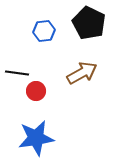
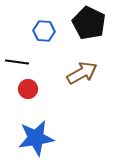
blue hexagon: rotated 10 degrees clockwise
black line: moved 11 px up
red circle: moved 8 px left, 2 px up
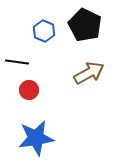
black pentagon: moved 4 px left, 2 px down
blue hexagon: rotated 20 degrees clockwise
brown arrow: moved 7 px right
red circle: moved 1 px right, 1 px down
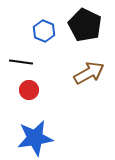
black line: moved 4 px right
blue star: moved 1 px left
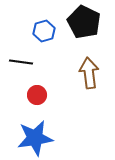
black pentagon: moved 1 px left, 3 px up
blue hexagon: rotated 20 degrees clockwise
brown arrow: rotated 68 degrees counterclockwise
red circle: moved 8 px right, 5 px down
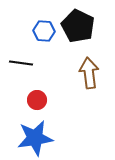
black pentagon: moved 6 px left, 4 px down
blue hexagon: rotated 20 degrees clockwise
black line: moved 1 px down
red circle: moved 5 px down
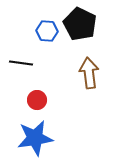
black pentagon: moved 2 px right, 2 px up
blue hexagon: moved 3 px right
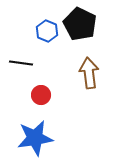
blue hexagon: rotated 20 degrees clockwise
red circle: moved 4 px right, 5 px up
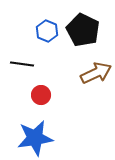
black pentagon: moved 3 px right, 6 px down
black line: moved 1 px right, 1 px down
brown arrow: moved 7 px right; rotated 72 degrees clockwise
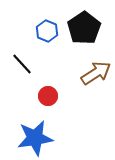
black pentagon: moved 1 px right, 2 px up; rotated 12 degrees clockwise
black line: rotated 40 degrees clockwise
brown arrow: rotated 8 degrees counterclockwise
red circle: moved 7 px right, 1 px down
